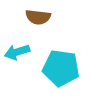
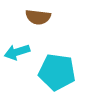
cyan pentagon: moved 4 px left, 4 px down
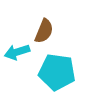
brown semicircle: moved 6 px right, 14 px down; rotated 75 degrees counterclockwise
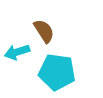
brown semicircle: rotated 55 degrees counterclockwise
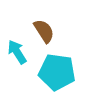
cyan arrow: rotated 75 degrees clockwise
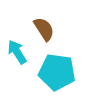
brown semicircle: moved 2 px up
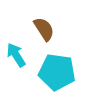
cyan arrow: moved 1 px left, 3 px down
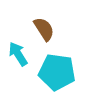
cyan arrow: moved 2 px right, 1 px up
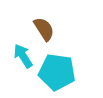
cyan arrow: moved 5 px right, 2 px down
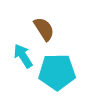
cyan pentagon: rotated 9 degrees counterclockwise
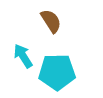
brown semicircle: moved 7 px right, 8 px up
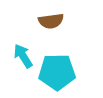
brown semicircle: rotated 115 degrees clockwise
